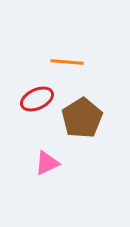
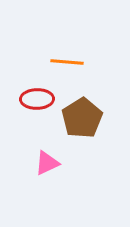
red ellipse: rotated 24 degrees clockwise
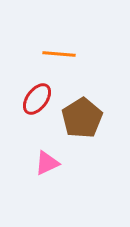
orange line: moved 8 px left, 8 px up
red ellipse: rotated 52 degrees counterclockwise
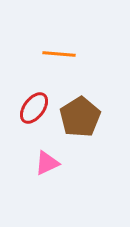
red ellipse: moved 3 px left, 9 px down
brown pentagon: moved 2 px left, 1 px up
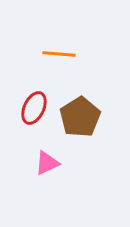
red ellipse: rotated 12 degrees counterclockwise
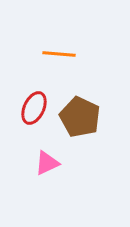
brown pentagon: rotated 15 degrees counterclockwise
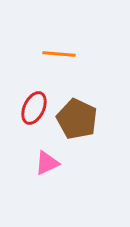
brown pentagon: moved 3 px left, 2 px down
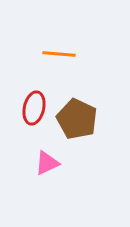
red ellipse: rotated 12 degrees counterclockwise
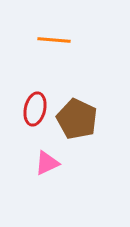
orange line: moved 5 px left, 14 px up
red ellipse: moved 1 px right, 1 px down
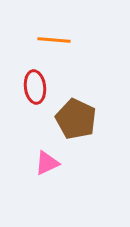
red ellipse: moved 22 px up; rotated 20 degrees counterclockwise
brown pentagon: moved 1 px left
